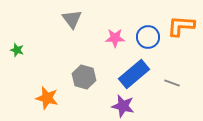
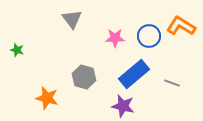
orange L-shape: rotated 28 degrees clockwise
blue circle: moved 1 px right, 1 px up
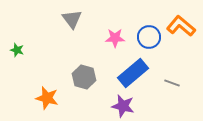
orange L-shape: rotated 8 degrees clockwise
blue circle: moved 1 px down
blue rectangle: moved 1 px left, 1 px up
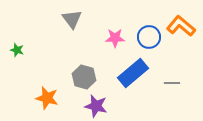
gray line: rotated 21 degrees counterclockwise
purple star: moved 27 px left
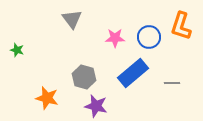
orange L-shape: rotated 112 degrees counterclockwise
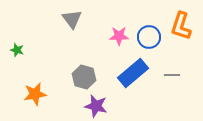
pink star: moved 4 px right, 2 px up
gray line: moved 8 px up
orange star: moved 12 px left, 4 px up; rotated 25 degrees counterclockwise
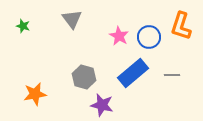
pink star: rotated 30 degrees clockwise
green star: moved 6 px right, 24 px up
purple star: moved 6 px right, 1 px up
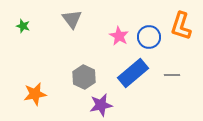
gray hexagon: rotated 10 degrees clockwise
purple star: moved 1 px left; rotated 25 degrees counterclockwise
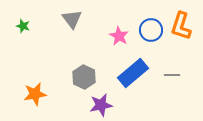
blue circle: moved 2 px right, 7 px up
